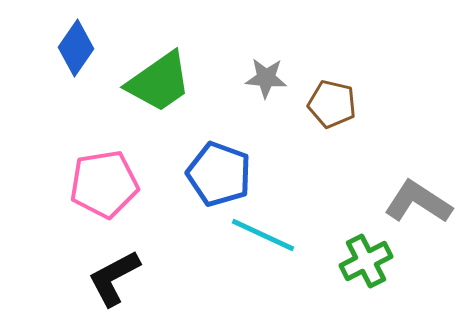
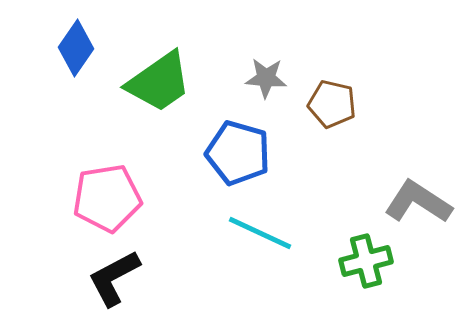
blue pentagon: moved 19 px right, 21 px up; rotated 4 degrees counterclockwise
pink pentagon: moved 3 px right, 14 px down
cyan line: moved 3 px left, 2 px up
green cross: rotated 12 degrees clockwise
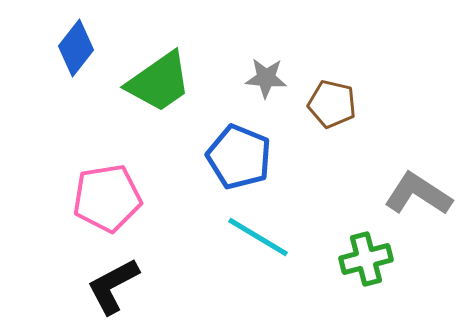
blue diamond: rotated 4 degrees clockwise
blue pentagon: moved 1 px right, 4 px down; rotated 6 degrees clockwise
gray L-shape: moved 8 px up
cyan line: moved 2 px left, 4 px down; rotated 6 degrees clockwise
green cross: moved 2 px up
black L-shape: moved 1 px left, 8 px down
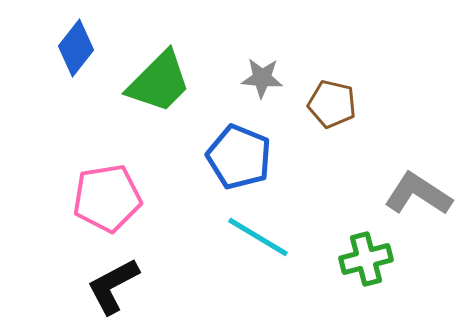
gray star: moved 4 px left
green trapezoid: rotated 10 degrees counterclockwise
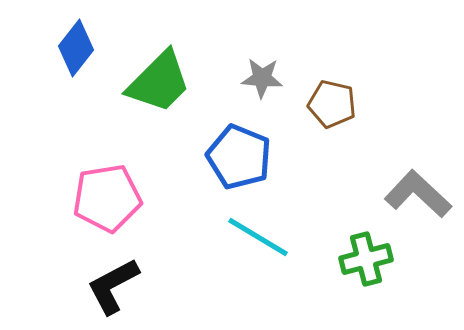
gray L-shape: rotated 10 degrees clockwise
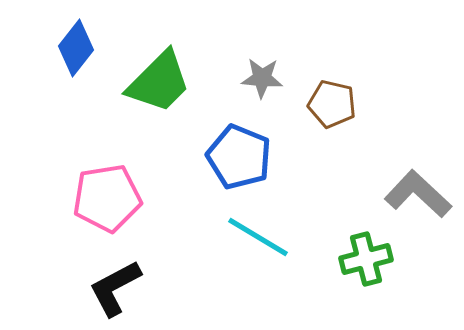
black L-shape: moved 2 px right, 2 px down
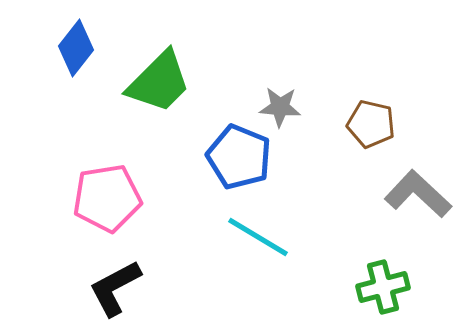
gray star: moved 18 px right, 29 px down
brown pentagon: moved 39 px right, 20 px down
green cross: moved 17 px right, 28 px down
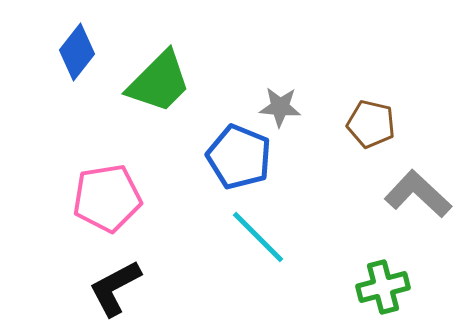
blue diamond: moved 1 px right, 4 px down
cyan line: rotated 14 degrees clockwise
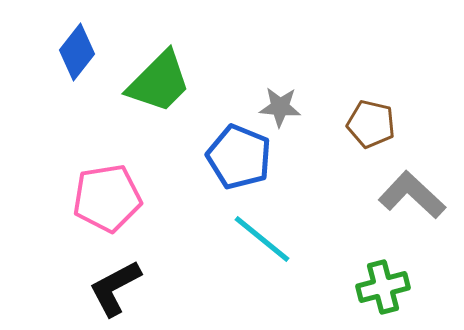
gray L-shape: moved 6 px left, 1 px down
cyan line: moved 4 px right, 2 px down; rotated 6 degrees counterclockwise
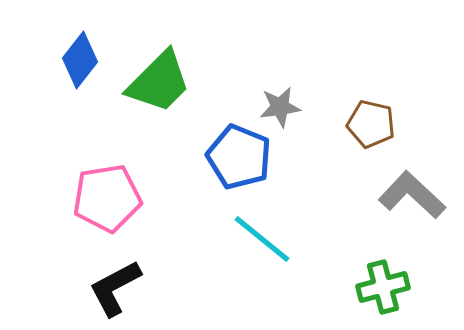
blue diamond: moved 3 px right, 8 px down
gray star: rotated 12 degrees counterclockwise
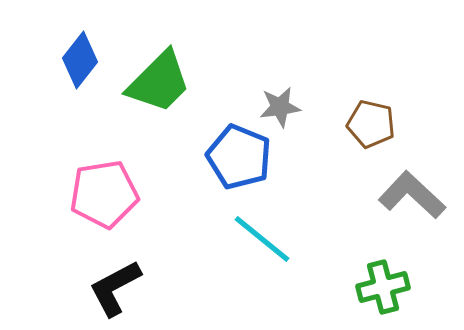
pink pentagon: moved 3 px left, 4 px up
